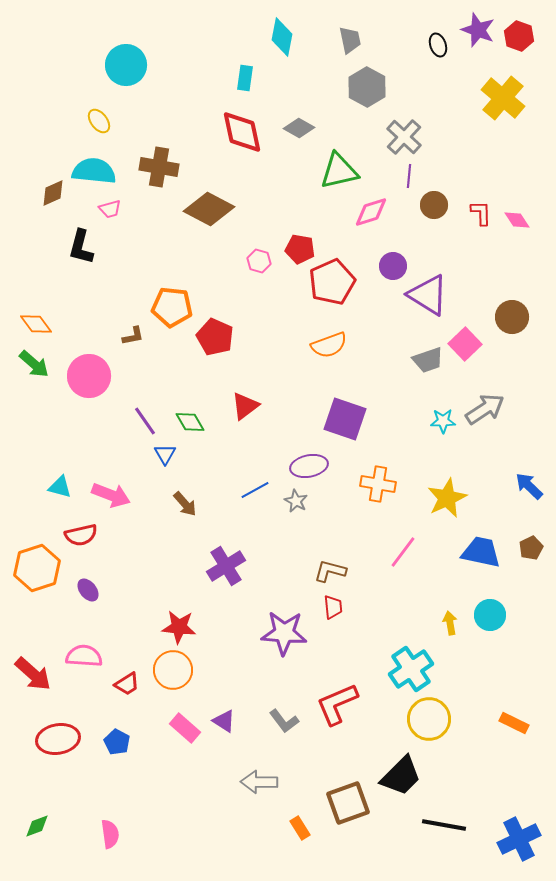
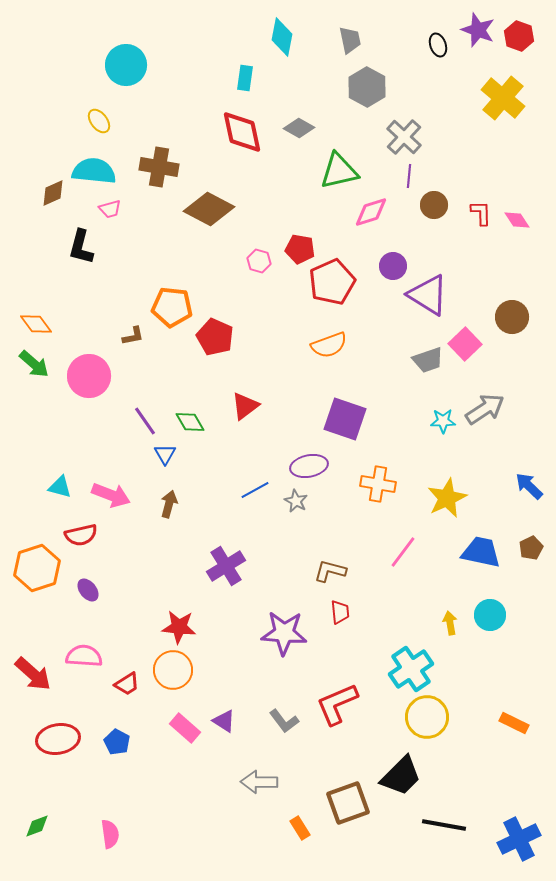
brown arrow at (185, 504): moved 16 px left; rotated 124 degrees counterclockwise
red trapezoid at (333, 607): moved 7 px right, 5 px down
yellow circle at (429, 719): moved 2 px left, 2 px up
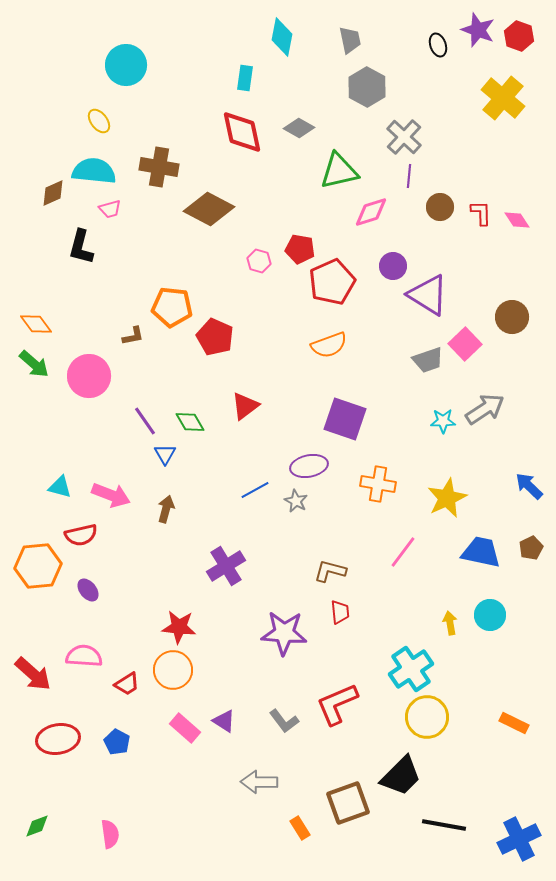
brown circle at (434, 205): moved 6 px right, 2 px down
brown arrow at (169, 504): moved 3 px left, 5 px down
orange hexagon at (37, 568): moved 1 px right, 2 px up; rotated 12 degrees clockwise
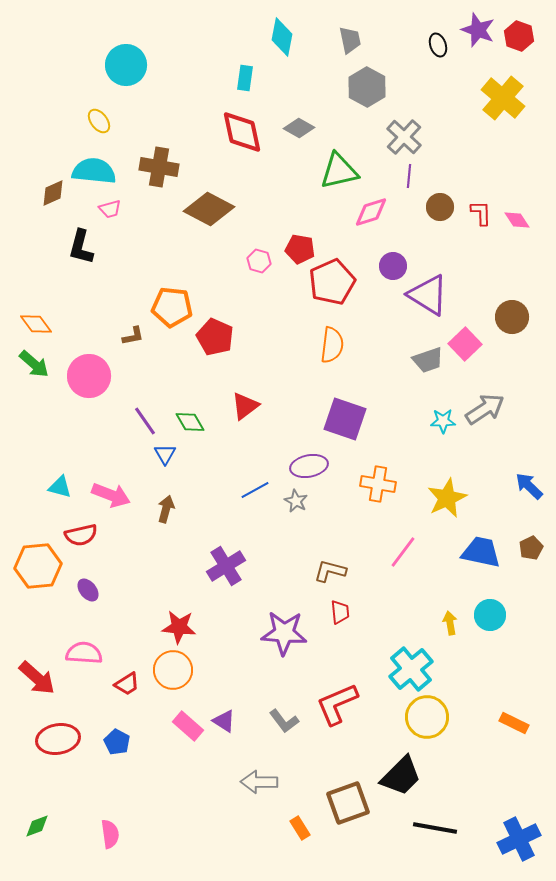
orange semicircle at (329, 345): moved 3 px right; rotated 63 degrees counterclockwise
pink semicircle at (84, 656): moved 3 px up
cyan cross at (411, 669): rotated 6 degrees counterclockwise
red arrow at (33, 674): moved 4 px right, 4 px down
pink rectangle at (185, 728): moved 3 px right, 2 px up
black line at (444, 825): moved 9 px left, 3 px down
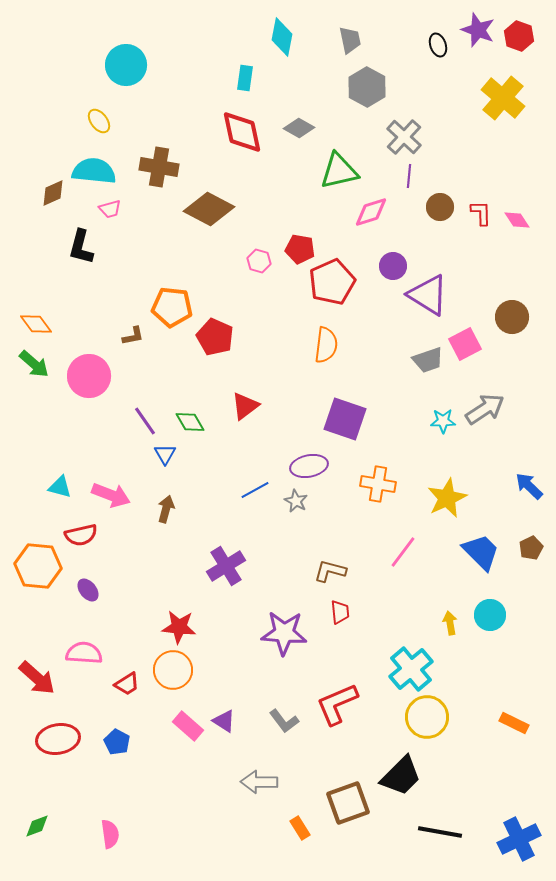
pink square at (465, 344): rotated 16 degrees clockwise
orange semicircle at (332, 345): moved 6 px left
blue trapezoid at (481, 552): rotated 33 degrees clockwise
orange hexagon at (38, 566): rotated 12 degrees clockwise
black line at (435, 828): moved 5 px right, 4 px down
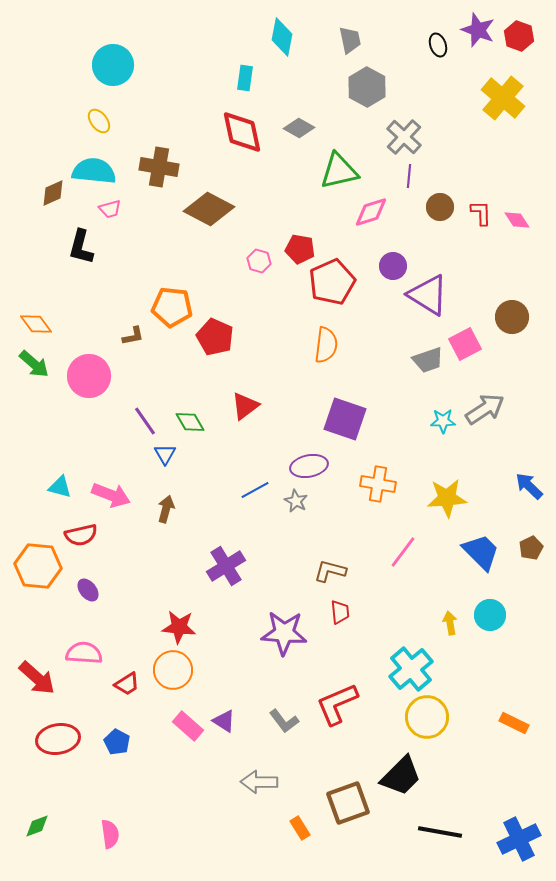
cyan circle at (126, 65): moved 13 px left
yellow star at (447, 498): rotated 21 degrees clockwise
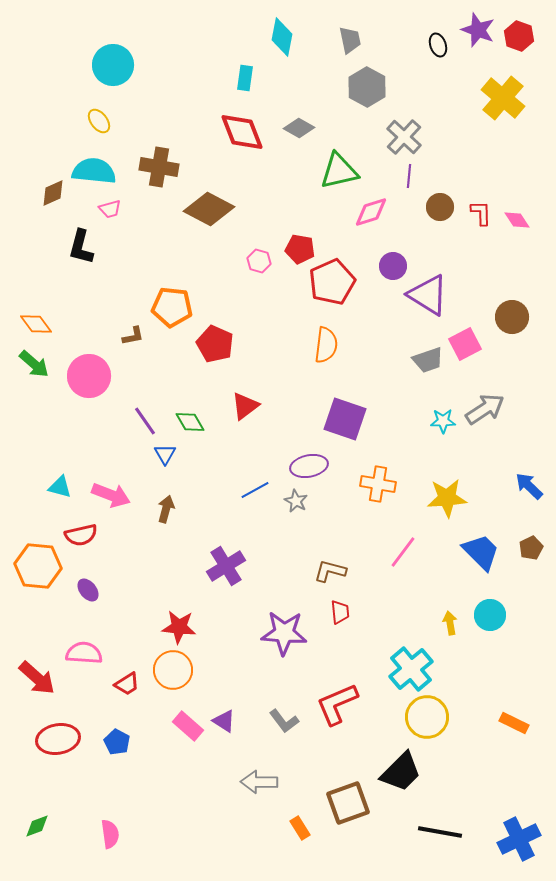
red diamond at (242, 132): rotated 9 degrees counterclockwise
red pentagon at (215, 337): moved 7 px down
black trapezoid at (401, 776): moved 4 px up
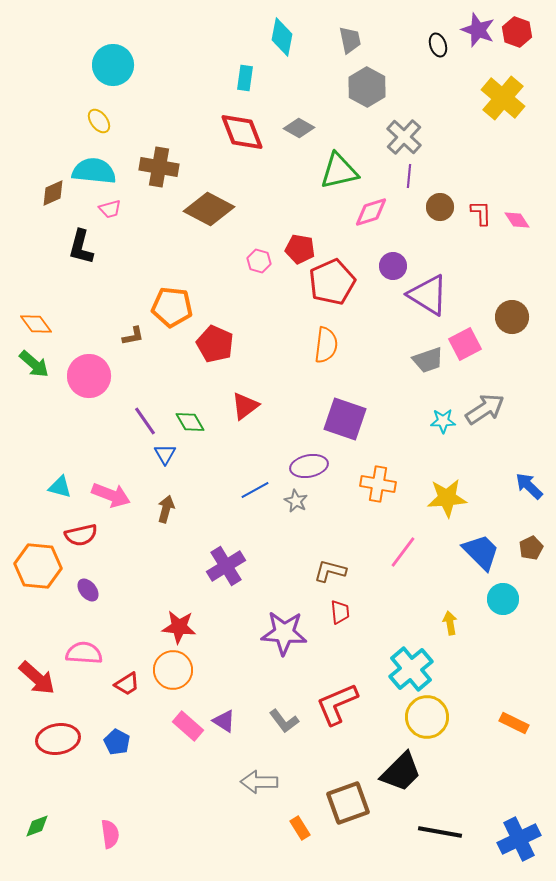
red hexagon at (519, 36): moved 2 px left, 4 px up
cyan circle at (490, 615): moved 13 px right, 16 px up
